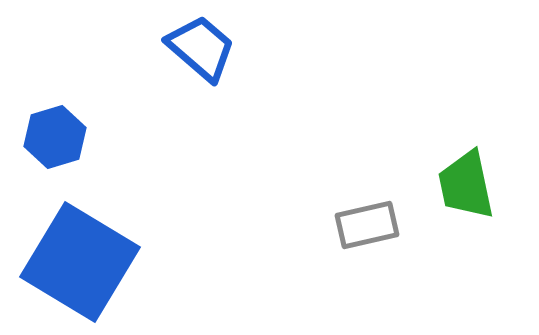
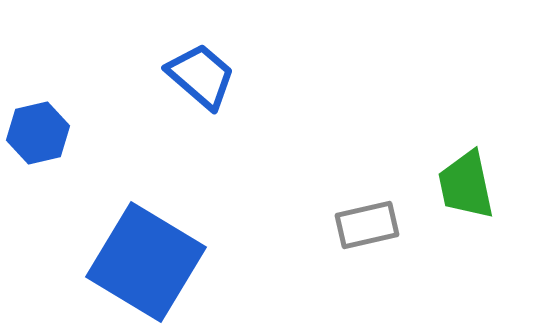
blue trapezoid: moved 28 px down
blue hexagon: moved 17 px left, 4 px up; rotated 4 degrees clockwise
blue square: moved 66 px right
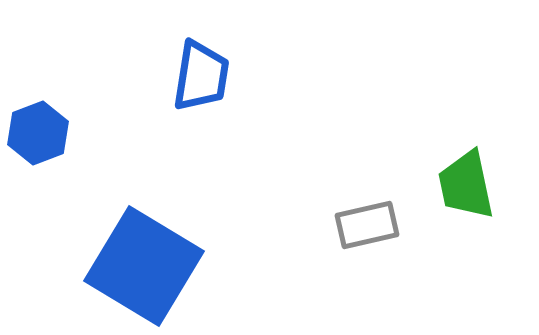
blue trapezoid: rotated 58 degrees clockwise
blue hexagon: rotated 8 degrees counterclockwise
blue square: moved 2 px left, 4 px down
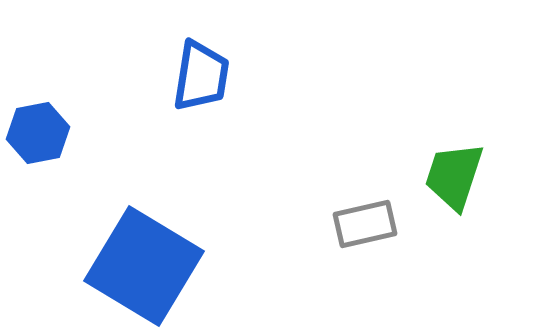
blue hexagon: rotated 10 degrees clockwise
green trapezoid: moved 12 px left, 9 px up; rotated 30 degrees clockwise
gray rectangle: moved 2 px left, 1 px up
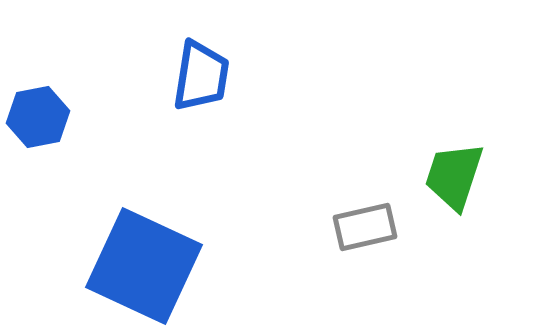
blue hexagon: moved 16 px up
gray rectangle: moved 3 px down
blue square: rotated 6 degrees counterclockwise
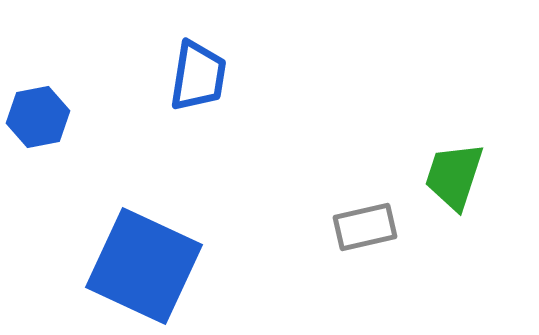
blue trapezoid: moved 3 px left
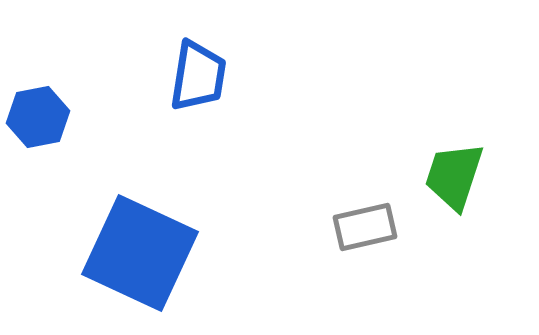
blue square: moved 4 px left, 13 px up
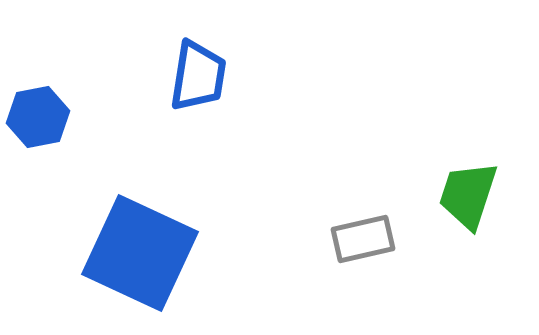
green trapezoid: moved 14 px right, 19 px down
gray rectangle: moved 2 px left, 12 px down
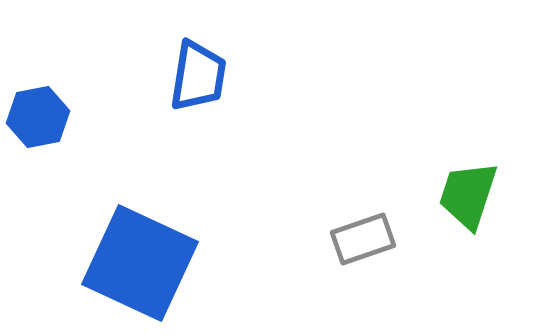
gray rectangle: rotated 6 degrees counterclockwise
blue square: moved 10 px down
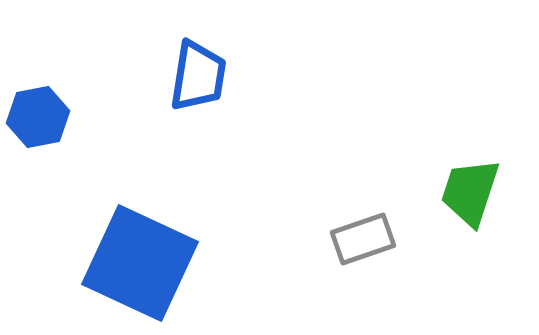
green trapezoid: moved 2 px right, 3 px up
